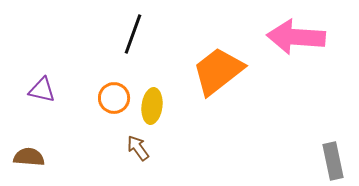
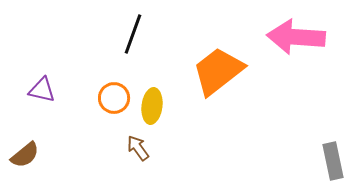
brown semicircle: moved 4 px left, 2 px up; rotated 136 degrees clockwise
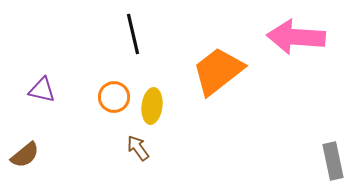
black line: rotated 33 degrees counterclockwise
orange circle: moved 1 px up
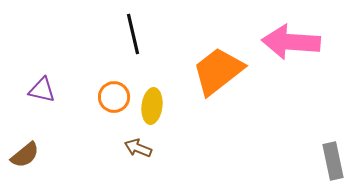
pink arrow: moved 5 px left, 5 px down
brown arrow: rotated 32 degrees counterclockwise
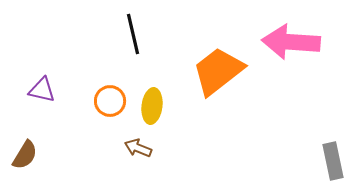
orange circle: moved 4 px left, 4 px down
brown semicircle: rotated 20 degrees counterclockwise
